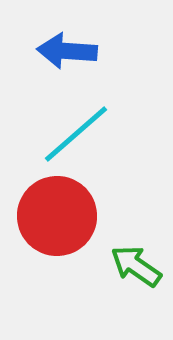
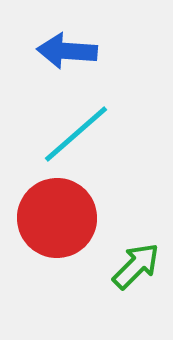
red circle: moved 2 px down
green arrow: rotated 100 degrees clockwise
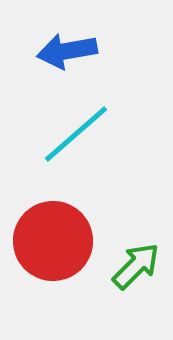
blue arrow: rotated 14 degrees counterclockwise
red circle: moved 4 px left, 23 px down
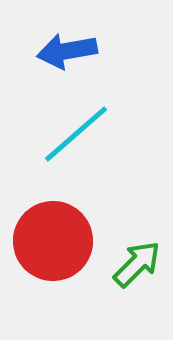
green arrow: moved 1 px right, 2 px up
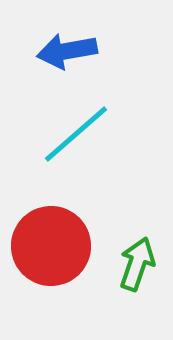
red circle: moved 2 px left, 5 px down
green arrow: rotated 26 degrees counterclockwise
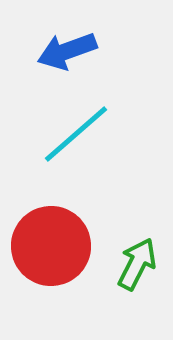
blue arrow: rotated 10 degrees counterclockwise
green arrow: rotated 8 degrees clockwise
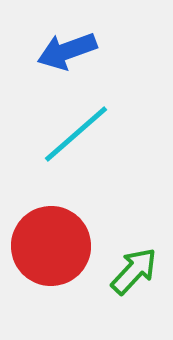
green arrow: moved 3 px left, 7 px down; rotated 16 degrees clockwise
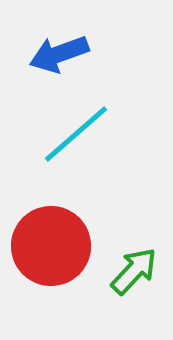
blue arrow: moved 8 px left, 3 px down
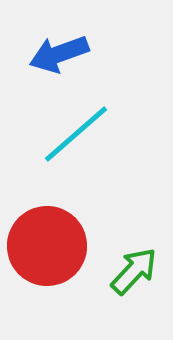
red circle: moved 4 px left
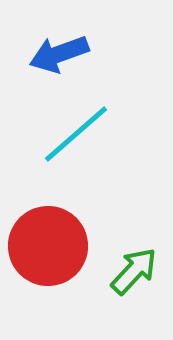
red circle: moved 1 px right
